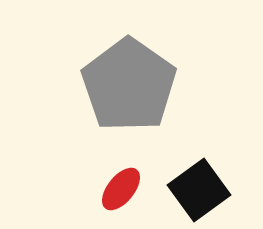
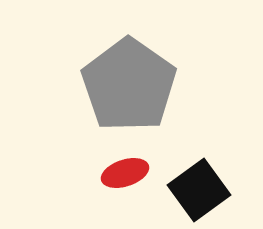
red ellipse: moved 4 px right, 16 px up; rotated 33 degrees clockwise
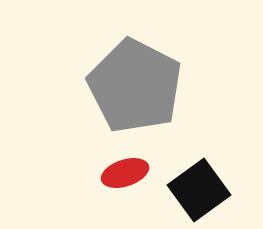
gray pentagon: moved 6 px right, 1 px down; rotated 8 degrees counterclockwise
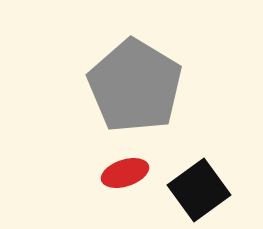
gray pentagon: rotated 4 degrees clockwise
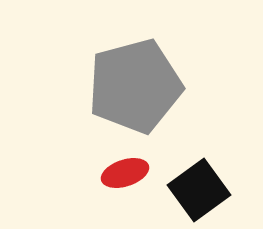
gray pentagon: rotated 26 degrees clockwise
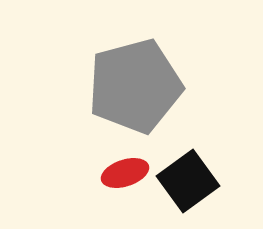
black square: moved 11 px left, 9 px up
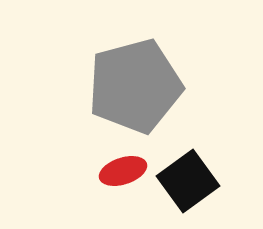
red ellipse: moved 2 px left, 2 px up
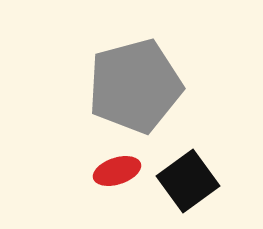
red ellipse: moved 6 px left
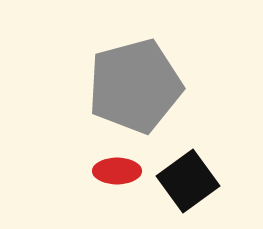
red ellipse: rotated 18 degrees clockwise
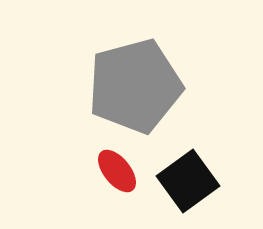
red ellipse: rotated 51 degrees clockwise
